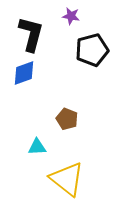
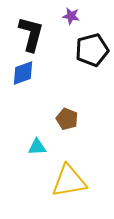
blue diamond: moved 1 px left
yellow triangle: moved 2 px right, 2 px down; rotated 48 degrees counterclockwise
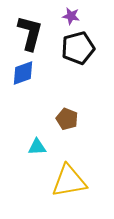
black L-shape: moved 1 px left, 1 px up
black pentagon: moved 14 px left, 2 px up
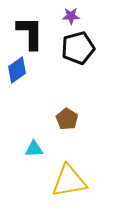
purple star: rotated 12 degrees counterclockwise
black L-shape: rotated 15 degrees counterclockwise
blue diamond: moved 6 px left, 3 px up; rotated 16 degrees counterclockwise
brown pentagon: rotated 10 degrees clockwise
cyan triangle: moved 3 px left, 2 px down
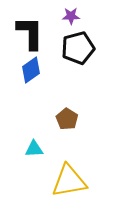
blue diamond: moved 14 px right
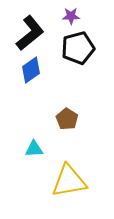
black L-shape: rotated 51 degrees clockwise
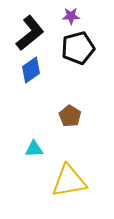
brown pentagon: moved 3 px right, 3 px up
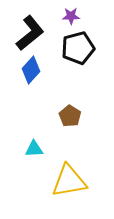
blue diamond: rotated 12 degrees counterclockwise
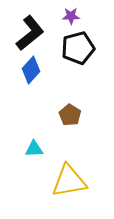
brown pentagon: moved 1 px up
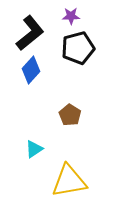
cyan triangle: rotated 30 degrees counterclockwise
